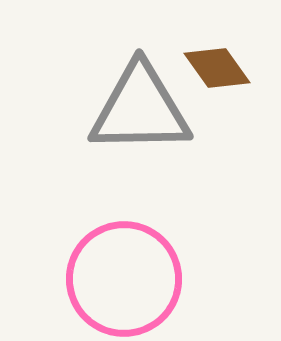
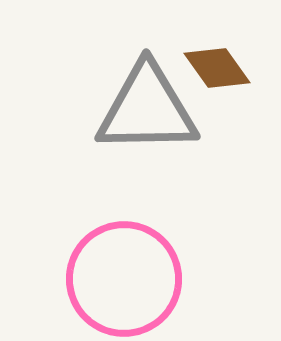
gray triangle: moved 7 px right
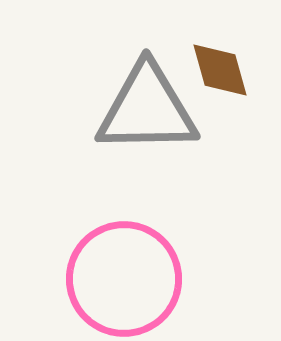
brown diamond: moved 3 px right, 2 px down; rotated 20 degrees clockwise
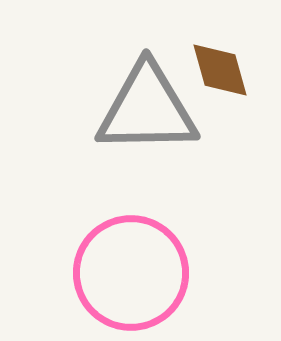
pink circle: moved 7 px right, 6 px up
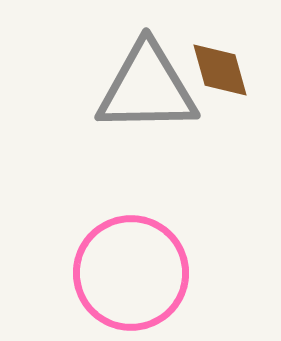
gray triangle: moved 21 px up
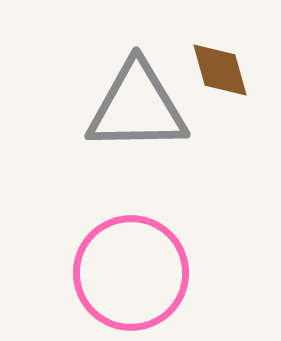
gray triangle: moved 10 px left, 19 px down
